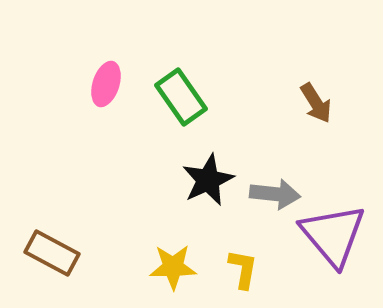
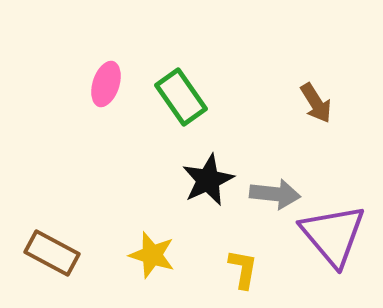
yellow star: moved 21 px left, 12 px up; rotated 18 degrees clockwise
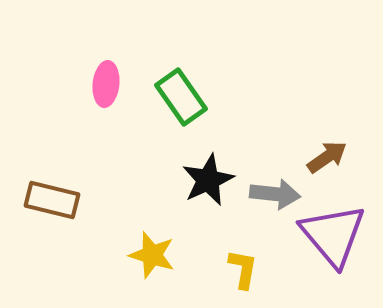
pink ellipse: rotated 12 degrees counterclockwise
brown arrow: moved 11 px right, 54 px down; rotated 93 degrees counterclockwise
brown rectangle: moved 53 px up; rotated 14 degrees counterclockwise
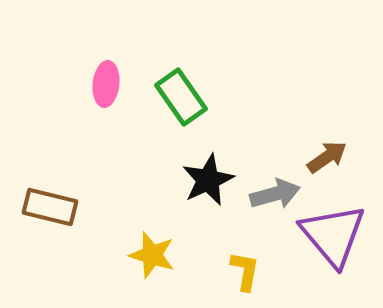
gray arrow: rotated 21 degrees counterclockwise
brown rectangle: moved 2 px left, 7 px down
yellow L-shape: moved 2 px right, 2 px down
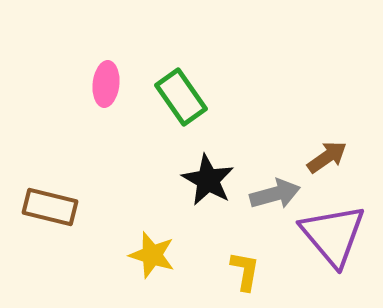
black star: rotated 18 degrees counterclockwise
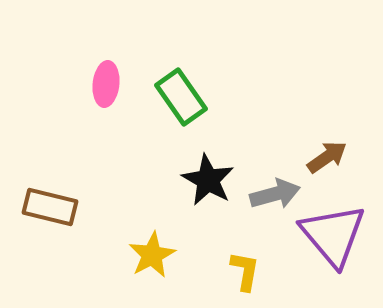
yellow star: rotated 27 degrees clockwise
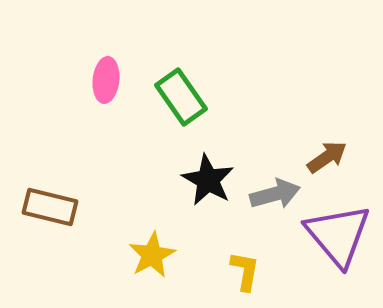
pink ellipse: moved 4 px up
purple triangle: moved 5 px right
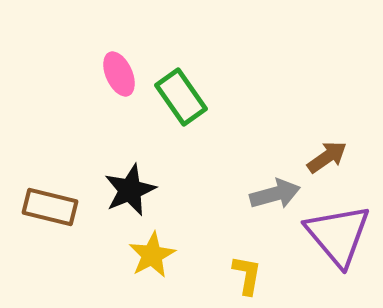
pink ellipse: moved 13 px right, 6 px up; rotated 30 degrees counterclockwise
black star: moved 78 px left, 10 px down; rotated 20 degrees clockwise
yellow L-shape: moved 2 px right, 4 px down
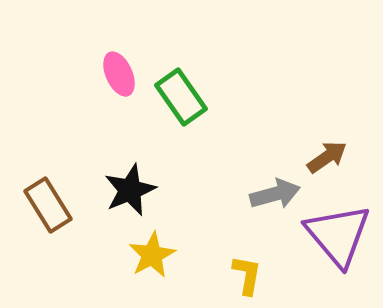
brown rectangle: moved 2 px left, 2 px up; rotated 44 degrees clockwise
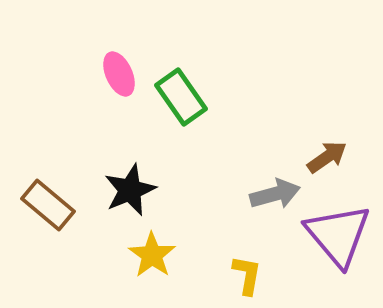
brown rectangle: rotated 18 degrees counterclockwise
yellow star: rotated 9 degrees counterclockwise
